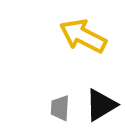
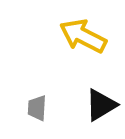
gray trapezoid: moved 23 px left
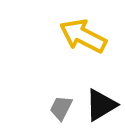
gray trapezoid: moved 24 px right; rotated 24 degrees clockwise
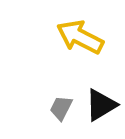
yellow arrow: moved 3 px left, 1 px down
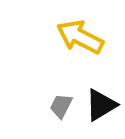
gray trapezoid: moved 2 px up
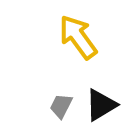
yellow arrow: moved 2 px left; rotated 27 degrees clockwise
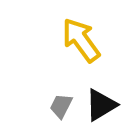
yellow arrow: moved 3 px right, 3 px down
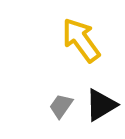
gray trapezoid: rotated 8 degrees clockwise
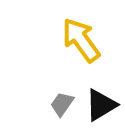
gray trapezoid: moved 1 px right, 2 px up
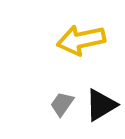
yellow arrow: rotated 66 degrees counterclockwise
